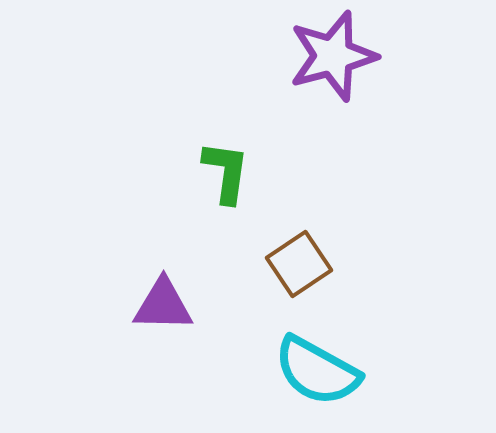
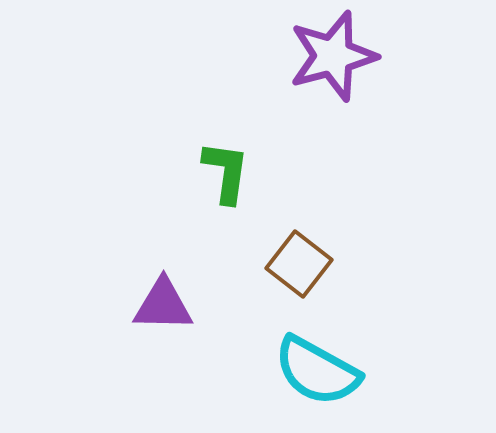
brown square: rotated 18 degrees counterclockwise
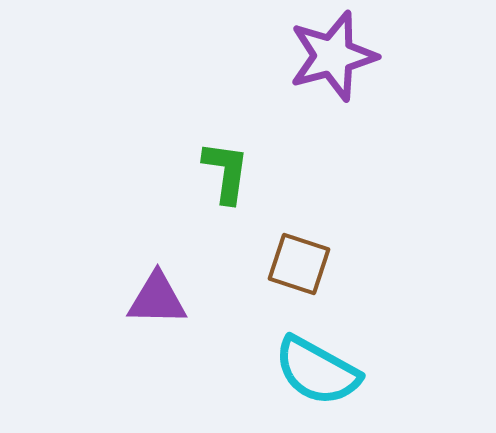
brown square: rotated 20 degrees counterclockwise
purple triangle: moved 6 px left, 6 px up
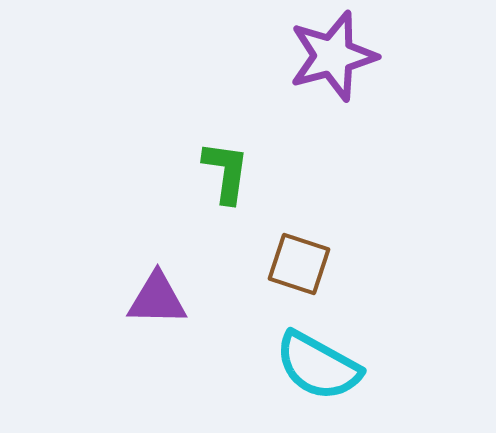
cyan semicircle: moved 1 px right, 5 px up
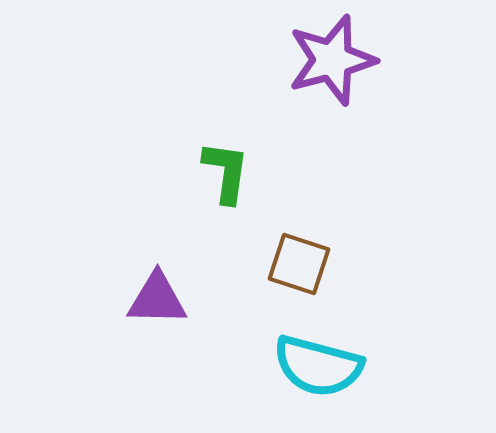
purple star: moved 1 px left, 4 px down
cyan semicircle: rotated 14 degrees counterclockwise
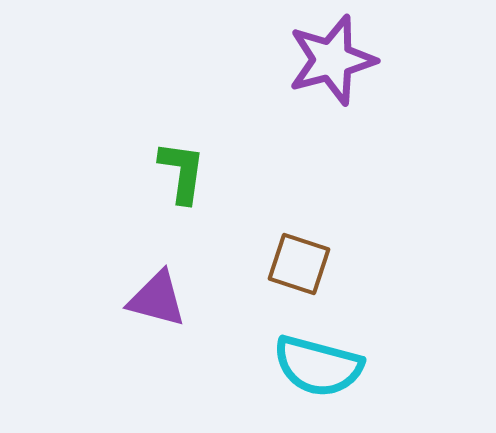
green L-shape: moved 44 px left
purple triangle: rotated 14 degrees clockwise
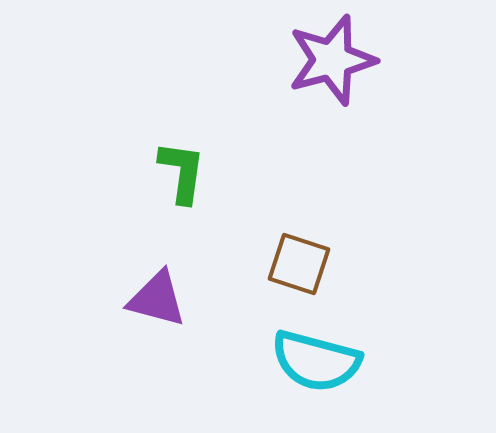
cyan semicircle: moved 2 px left, 5 px up
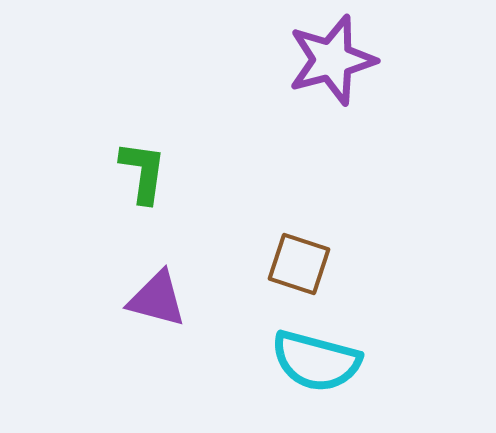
green L-shape: moved 39 px left
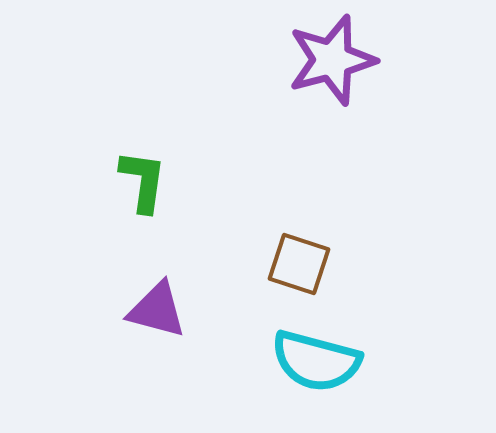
green L-shape: moved 9 px down
purple triangle: moved 11 px down
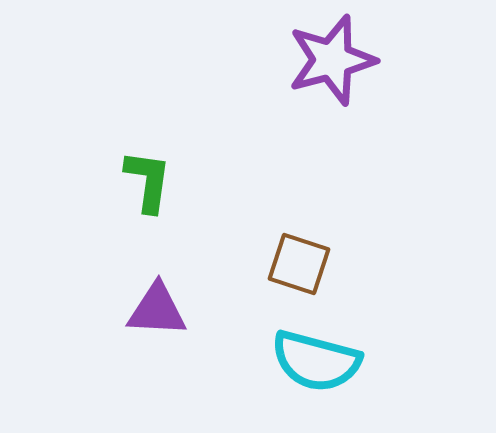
green L-shape: moved 5 px right
purple triangle: rotated 12 degrees counterclockwise
